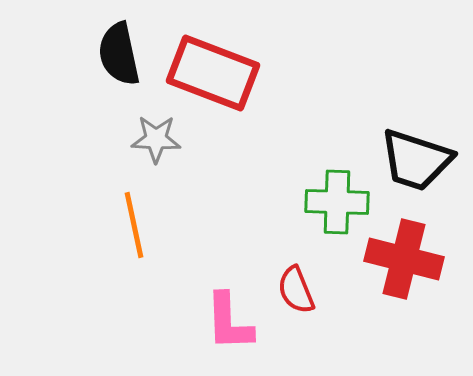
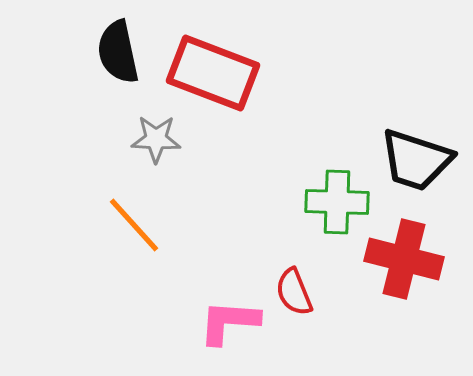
black semicircle: moved 1 px left, 2 px up
orange line: rotated 30 degrees counterclockwise
red semicircle: moved 2 px left, 2 px down
pink L-shape: rotated 96 degrees clockwise
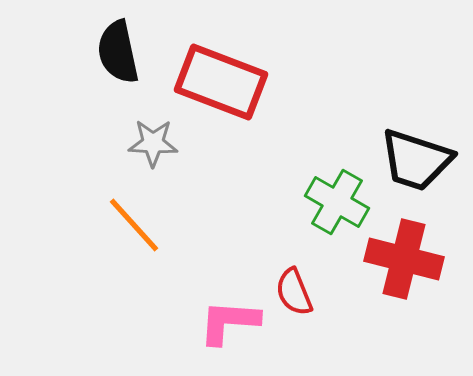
red rectangle: moved 8 px right, 9 px down
gray star: moved 3 px left, 4 px down
green cross: rotated 28 degrees clockwise
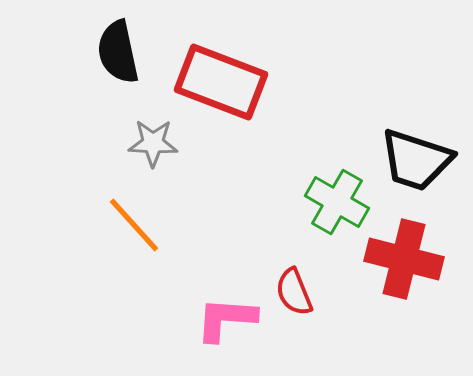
pink L-shape: moved 3 px left, 3 px up
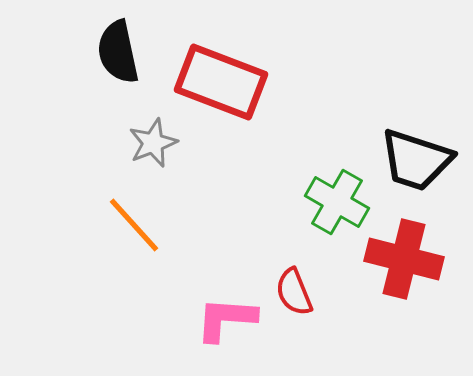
gray star: rotated 24 degrees counterclockwise
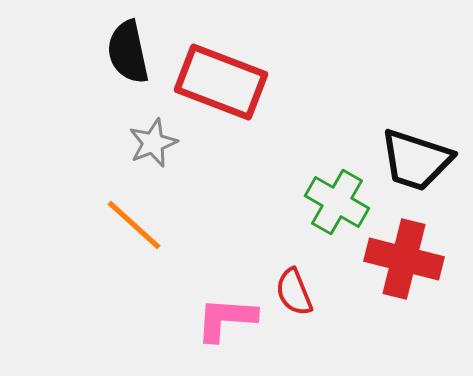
black semicircle: moved 10 px right
orange line: rotated 6 degrees counterclockwise
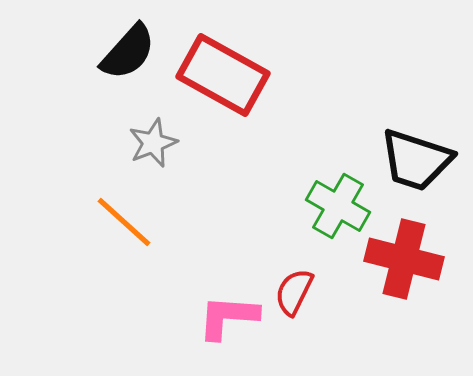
black semicircle: rotated 126 degrees counterclockwise
red rectangle: moved 2 px right, 7 px up; rotated 8 degrees clockwise
green cross: moved 1 px right, 4 px down
orange line: moved 10 px left, 3 px up
red semicircle: rotated 48 degrees clockwise
pink L-shape: moved 2 px right, 2 px up
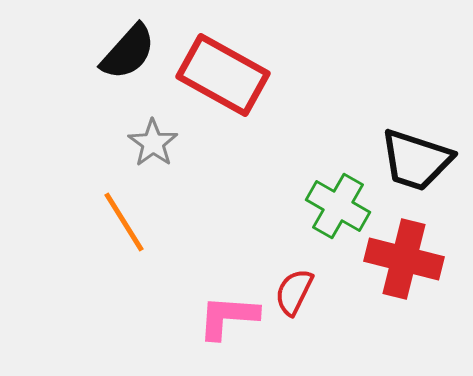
gray star: rotated 15 degrees counterclockwise
orange line: rotated 16 degrees clockwise
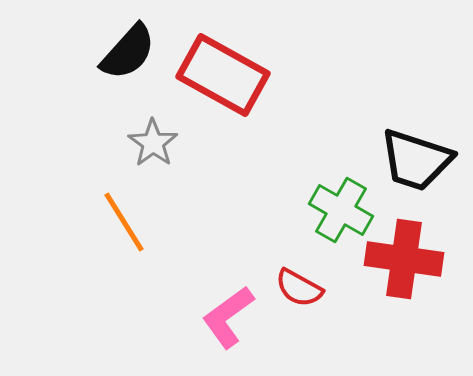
green cross: moved 3 px right, 4 px down
red cross: rotated 6 degrees counterclockwise
red semicircle: moved 5 px right, 4 px up; rotated 87 degrees counterclockwise
pink L-shape: rotated 40 degrees counterclockwise
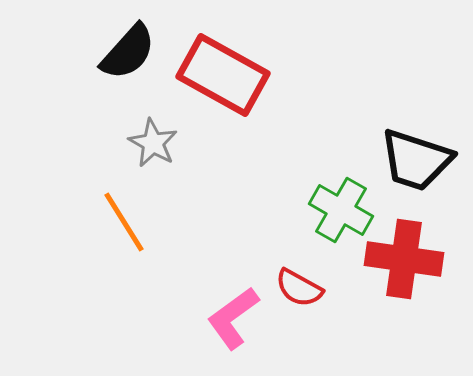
gray star: rotated 6 degrees counterclockwise
pink L-shape: moved 5 px right, 1 px down
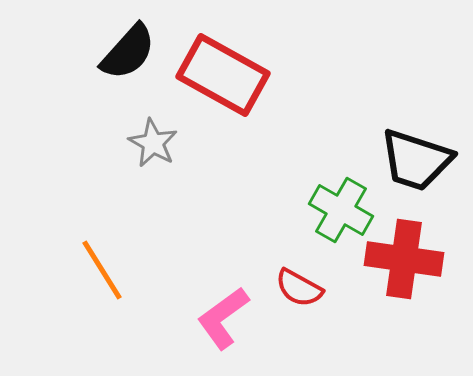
orange line: moved 22 px left, 48 px down
pink L-shape: moved 10 px left
